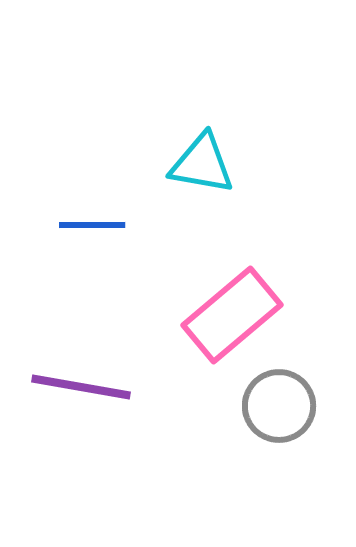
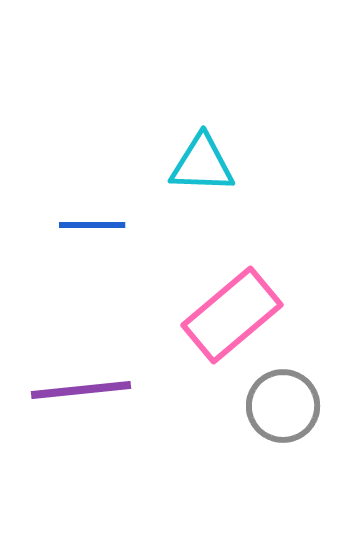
cyan triangle: rotated 8 degrees counterclockwise
purple line: moved 3 px down; rotated 16 degrees counterclockwise
gray circle: moved 4 px right
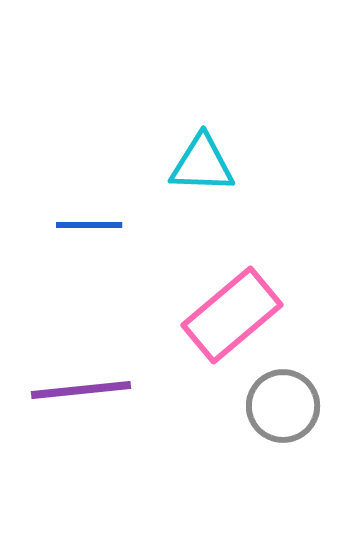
blue line: moved 3 px left
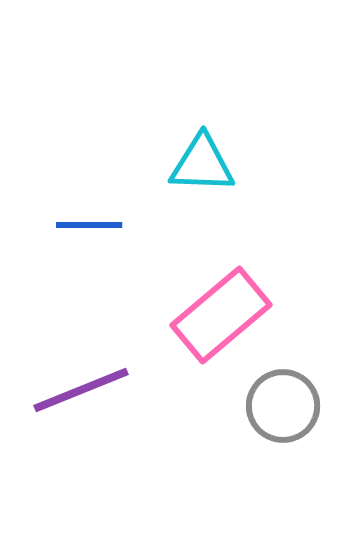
pink rectangle: moved 11 px left
purple line: rotated 16 degrees counterclockwise
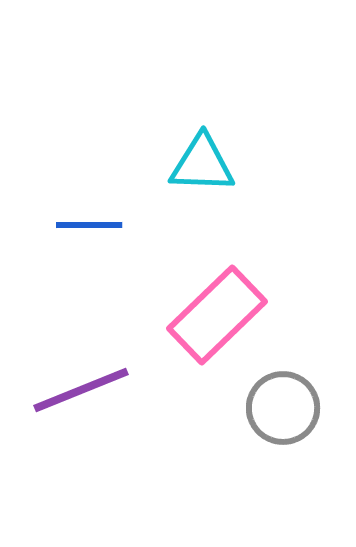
pink rectangle: moved 4 px left; rotated 4 degrees counterclockwise
gray circle: moved 2 px down
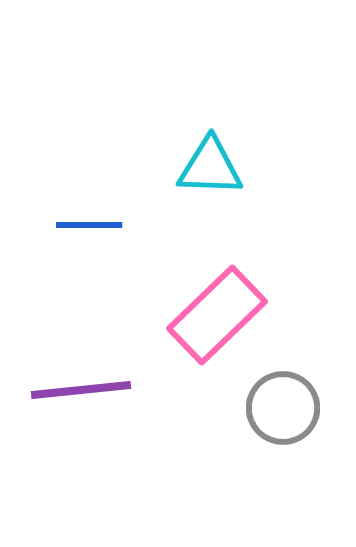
cyan triangle: moved 8 px right, 3 px down
purple line: rotated 16 degrees clockwise
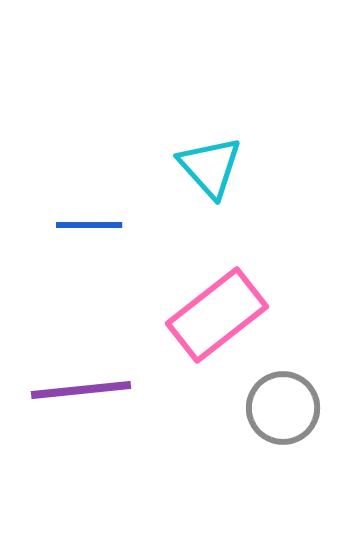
cyan triangle: rotated 46 degrees clockwise
pink rectangle: rotated 6 degrees clockwise
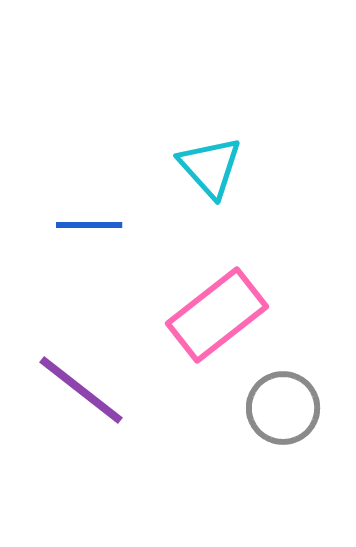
purple line: rotated 44 degrees clockwise
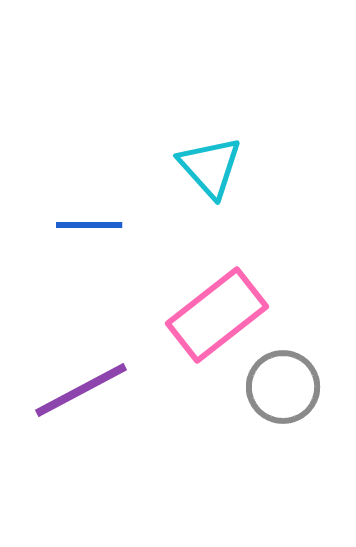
purple line: rotated 66 degrees counterclockwise
gray circle: moved 21 px up
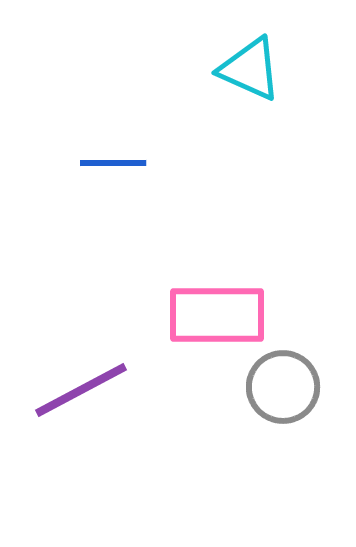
cyan triangle: moved 40 px right, 98 px up; rotated 24 degrees counterclockwise
blue line: moved 24 px right, 62 px up
pink rectangle: rotated 38 degrees clockwise
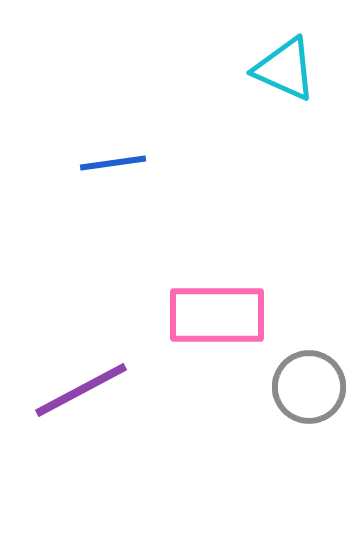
cyan triangle: moved 35 px right
blue line: rotated 8 degrees counterclockwise
gray circle: moved 26 px right
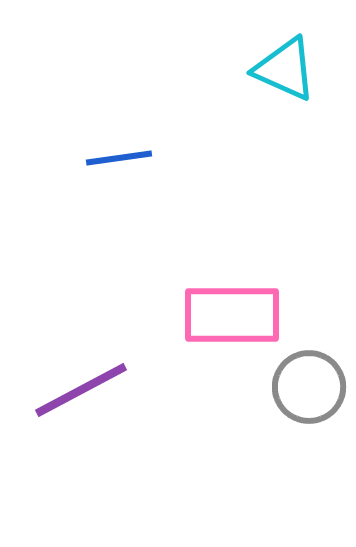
blue line: moved 6 px right, 5 px up
pink rectangle: moved 15 px right
